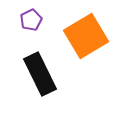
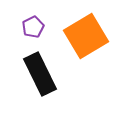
purple pentagon: moved 2 px right, 7 px down
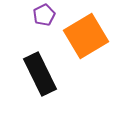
purple pentagon: moved 11 px right, 12 px up
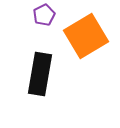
black rectangle: rotated 36 degrees clockwise
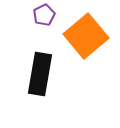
orange square: rotated 9 degrees counterclockwise
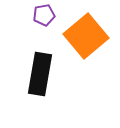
purple pentagon: rotated 15 degrees clockwise
